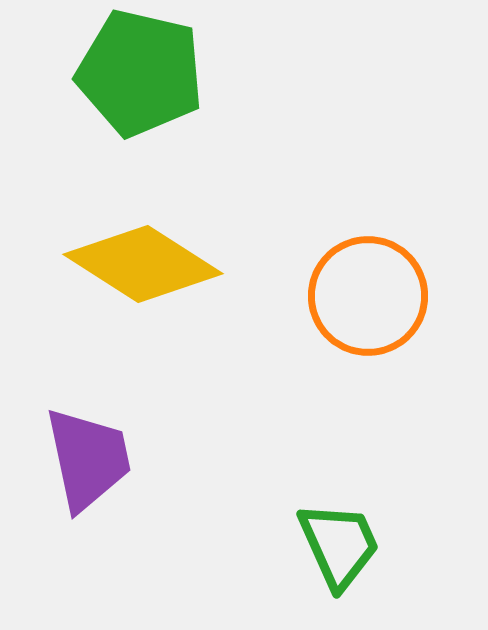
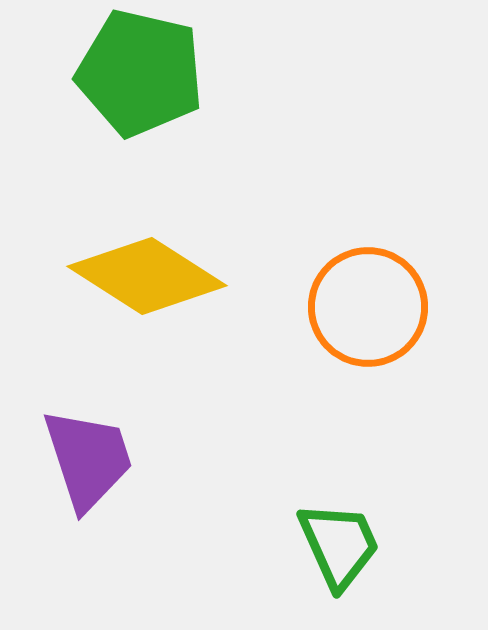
yellow diamond: moved 4 px right, 12 px down
orange circle: moved 11 px down
purple trapezoid: rotated 6 degrees counterclockwise
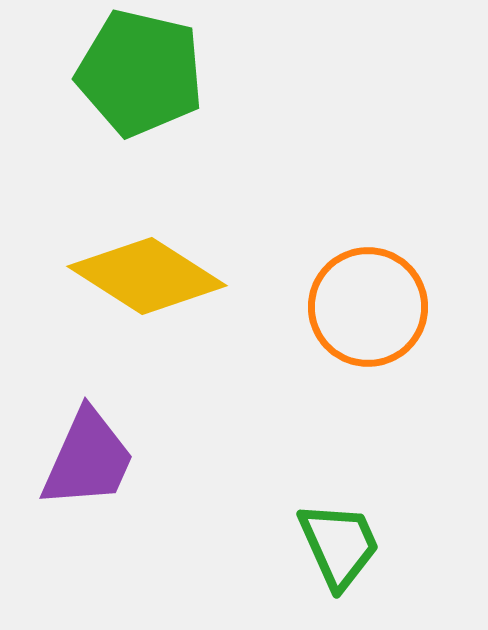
purple trapezoid: rotated 42 degrees clockwise
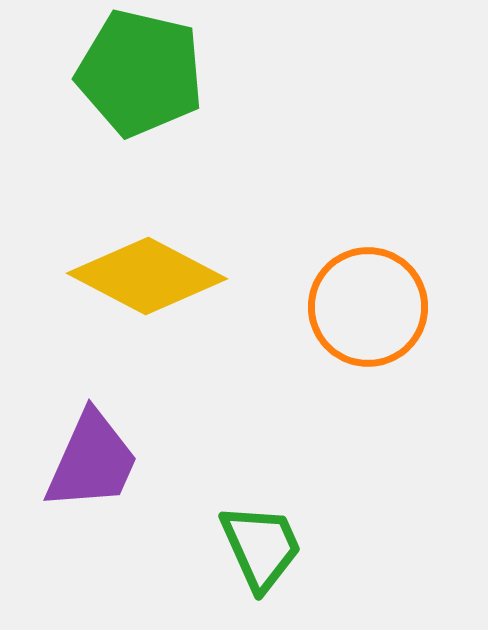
yellow diamond: rotated 5 degrees counterclockwise
purple trapezoid: moved 4 px right, 2 px down
green trapezoid: moved 78 px left, 2 px down
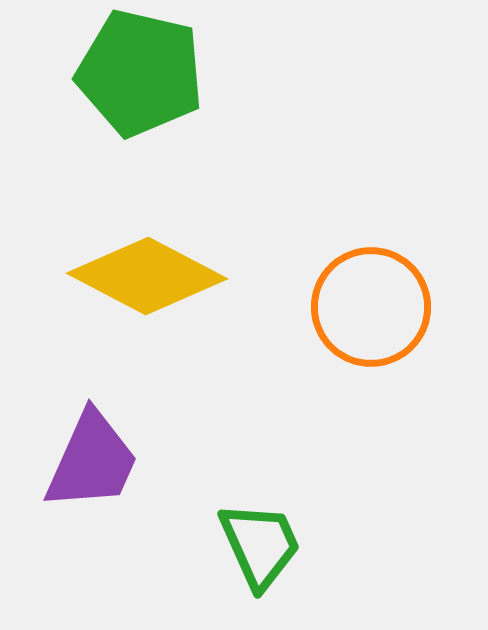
orange circle: moved 3 px right
green trapezoid: moved 1 px left, 2 px up
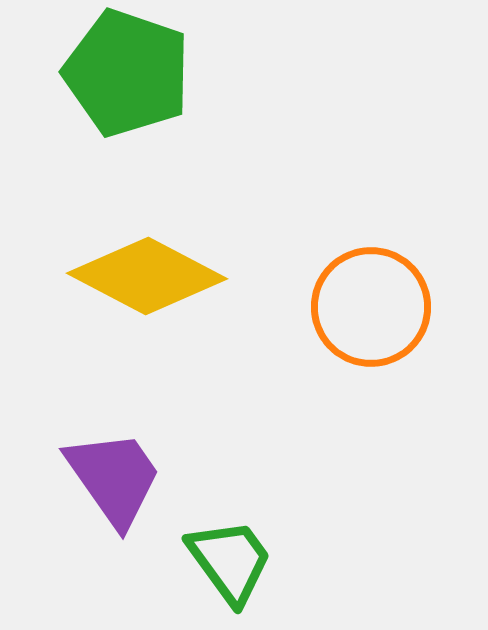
green pentagon: moved 13 px left; rotated 6 degrees clockwise
purple trapezoid: moved 22 px right, 17 px down; rotated 59 degrees counterclockwise
green trapezoid: moved 30 px left, 16 px down; rotated 12 degrees counterclockwise
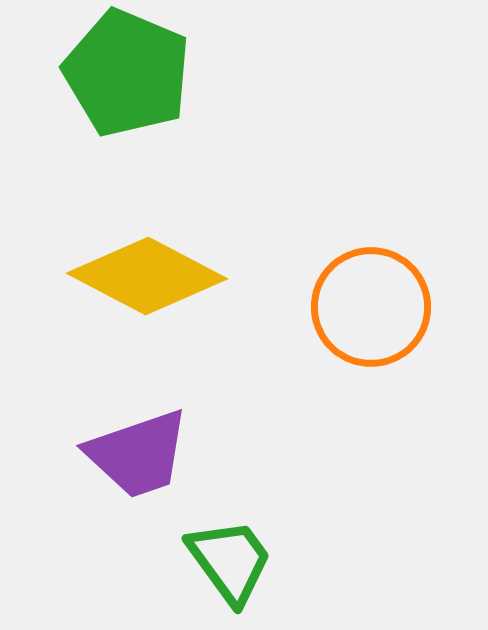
green pentagon: rotated 4 degrees clockwise
purple trapezoid: moved 24 px right, 24 px up; rotated 106 degrees clockwise
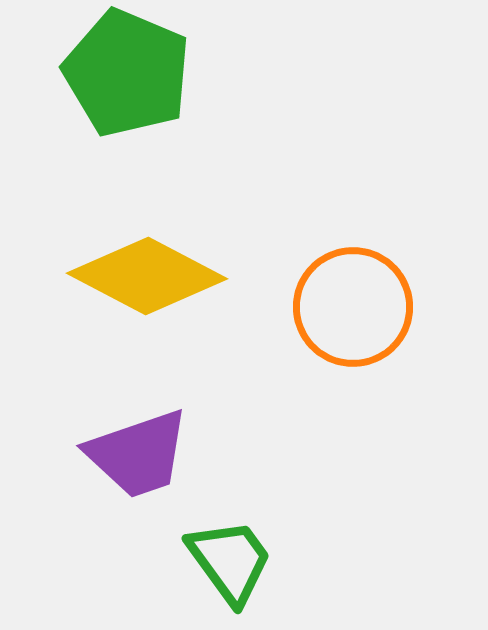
orange circle: moved 18 px left
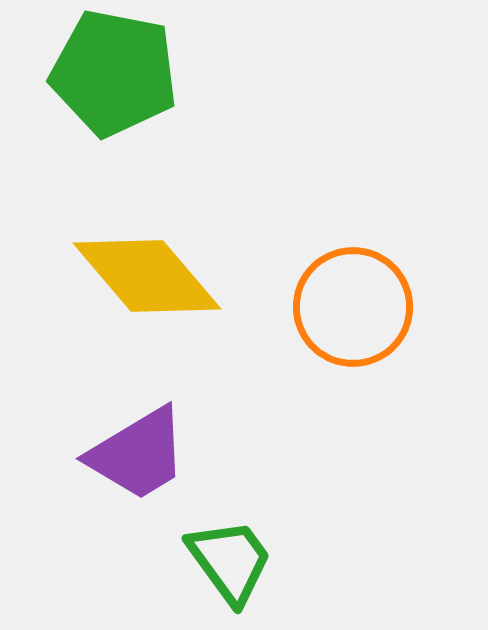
green pentagon: moved 13 px left; rotated 12 degrees counterclockwise
yellow diamond: rotated 22 degrees clockwise
purple trapezoid: rotated 12 degrees counterclockwise
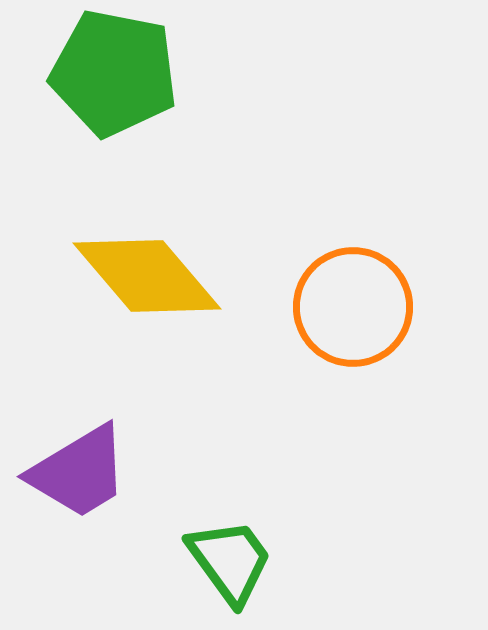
purple trapezoid: moved 59 px left, 18 px down
